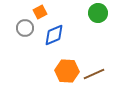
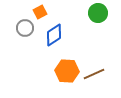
blue diamond: rotated 10 degrees counterclockwise
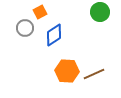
green circle: moved 2 px right, 1 px up
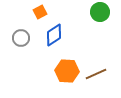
gray circle: moved 4 px left, 10 px down
brown line: moved 2 px right
